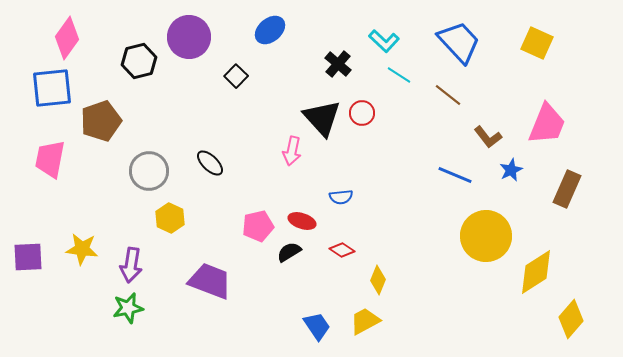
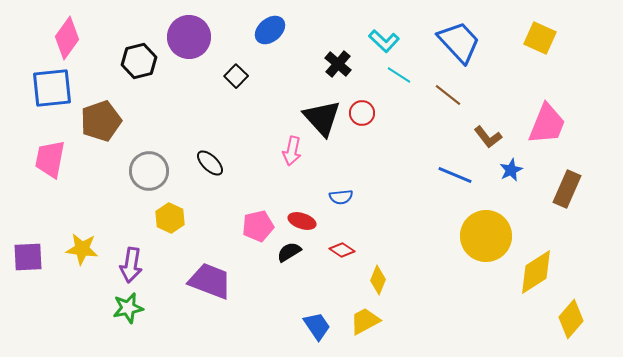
yellow square at (537, 43): moved 3 px right, 5 px up
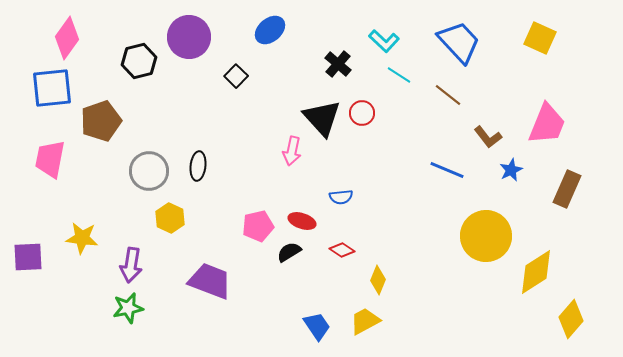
black ellipse at (210, 163): moved 12 px left, 3 px down; rotated 52 degrees clockwise
blue line at (455, 175): moved 8 px left, 5 px up
yellow star at (82, 249): moved 11 px up
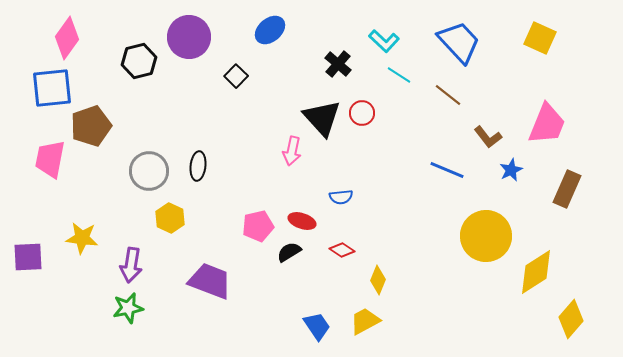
brown pentagon at (101, 121): moved 10 px left, 5 px down
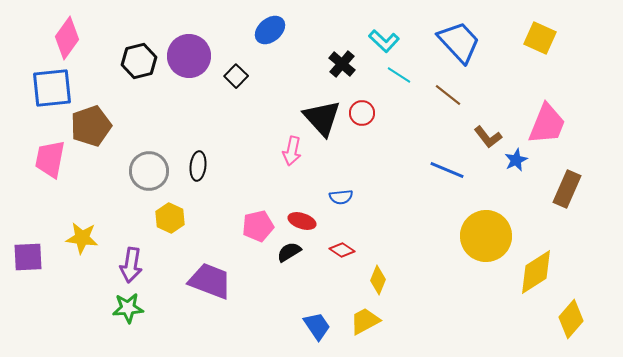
purple circle at (189, 37): moved 19 px down
black cross at (338, 64): moved 4 px right
blue star at (511, 170): moved 5 px right, 10 px up
green star at (128, 308): rotated 8 degrees clockwise
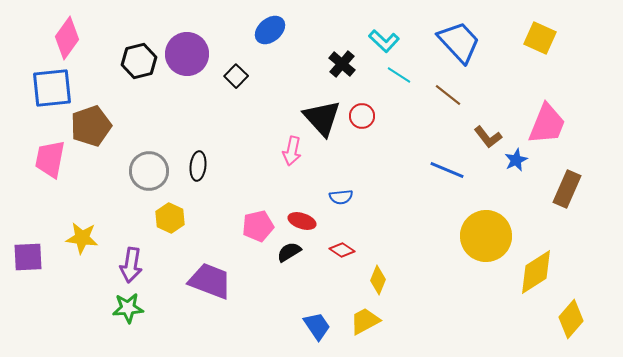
purple circle at (189, 56): moved 2 px left, 2 px up
red circle at (362, 113): moved 3 px down
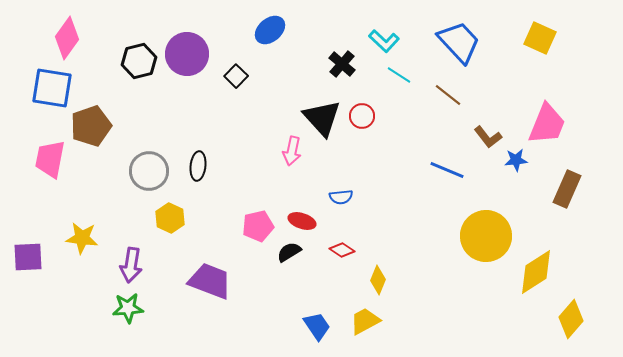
blue square at (52, 88): rotated 15 degrees clockwise
blue star at (516, 160): rotated 20 degrees clockwise
